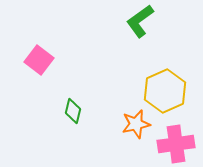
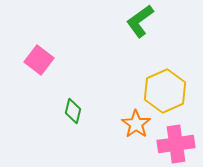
orange star: rotated 24 degrees counterclockwise
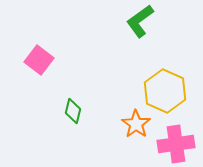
yellow hexagon: rotated 12 degrees counterclockwise
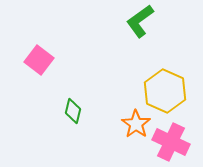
pink cross: moved 5 px left, 2 px up; rotated 33 degrees clockwise
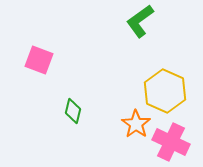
pink square: rotated 16 degrees counterclockwise
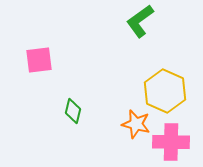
pink square: rotated 28 degrees counterclockwise
orange star: rotated 20 degrees counterclockwise
pink cross: rotated 24 degrees counterclockwise
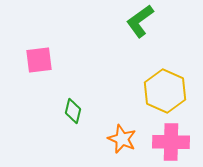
orange star: moved 14 px left, 15 px down; rotated 8 degrees clockwise
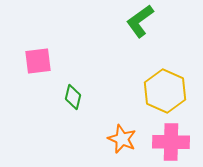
pink square: moved 1 px left, 1 px down
green diamond: moved 14 px up
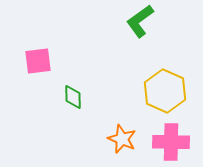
green diamond: rotated 15 degrees counterclockwise
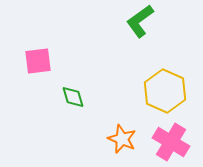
green diamond: rotated 15 degrees counterclockwise
pink cross: rotated 30 degrees clockwise
